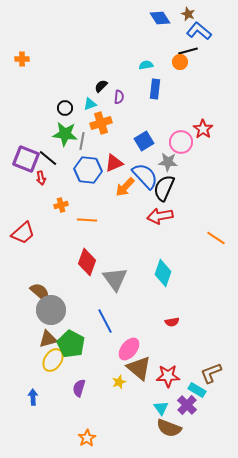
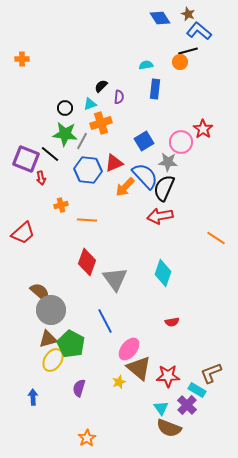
gray line at (82, 141): rotated 18 degrees clockwise
black line at (48, 158): moved 2 px right, 4 px up
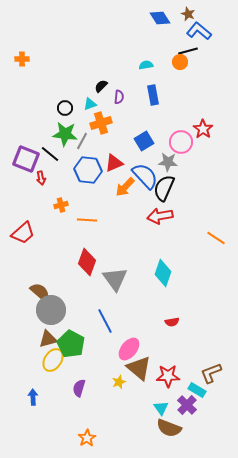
blue rectangle at (155, 89): moved 2 px left, 6 px down; rotated 18 degrees counterclockwise
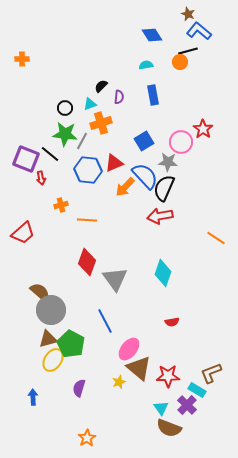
blue diamond at (160, 18): moved 8 px left, 17 px down
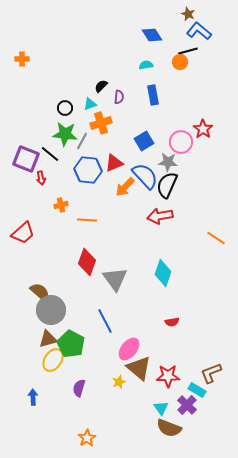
black semicircle at (164, 188): moved 3 px right, 3 px up
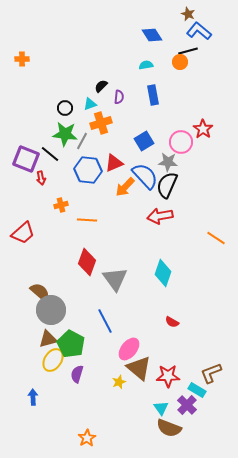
red semicircle at (172, 322): rotated 40 degrees clockwise
purple semicircle at (79, 388): moved 2 px left, 14 px up
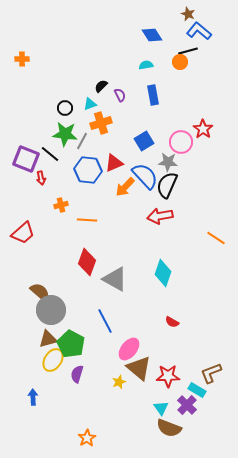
purple semicircle at (119, 97): moved 1 px right, 2 px up; rotated 32 degrees counterclockwise
gray triangle at (115, 279): rotated 24 degrees counterclockwise
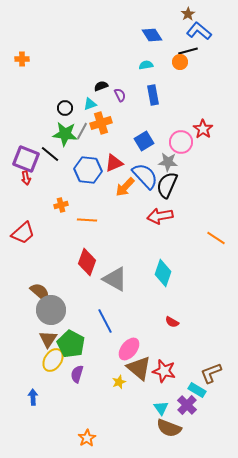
brown star at (188, 14): rotated 16 degrees clockwise
black semicircle at (101, 86): rotated 24 degrees clockwise
gray line at (82, 141): moved 10 px up
red arrow at (41, 178): moved 15 px left
brown triangle at (48, 339): rotated 42 degrees counterclockwise
red star at (168, 376): moved 4 px left, 5 px up; rotated 15 degrees clockwise
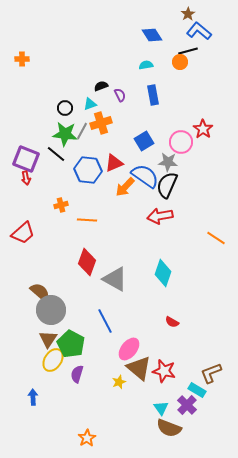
black line at (50, 154): moved 6 px right
blue semicircle at (145, 176): rotated 12 degrees counterclockwise
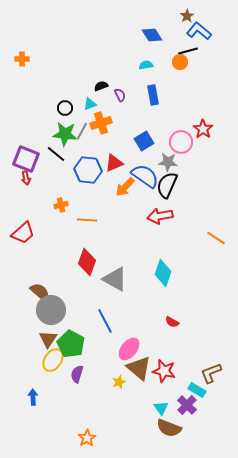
brown star at (188, 14): moved 1 px left, 2 px down
